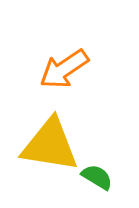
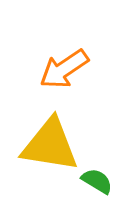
green semicircle: moved 4 px down
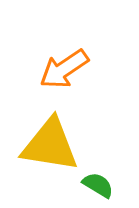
green semicircle: moved 1 px right, 4 px down
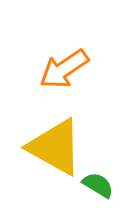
yellow triangle: moved 5 px right, 2 px down; rotated 20 degrees clockwise
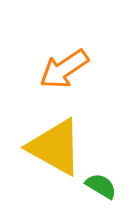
green semicircle: moved 3 px right, 1 px down
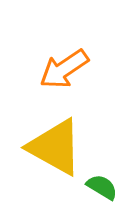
green semicircle: moved 1 px right, 1 px down
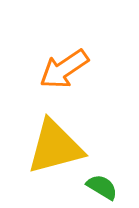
yellow triangle: rotated 44 degrees counterclockwise
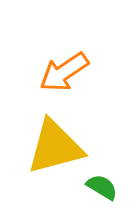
orange arrow: moved 3 px down
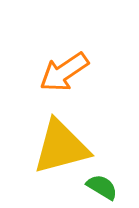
yellow triangle: moved 6 px right
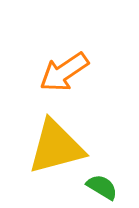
yellow triangle: moved 5 px left
